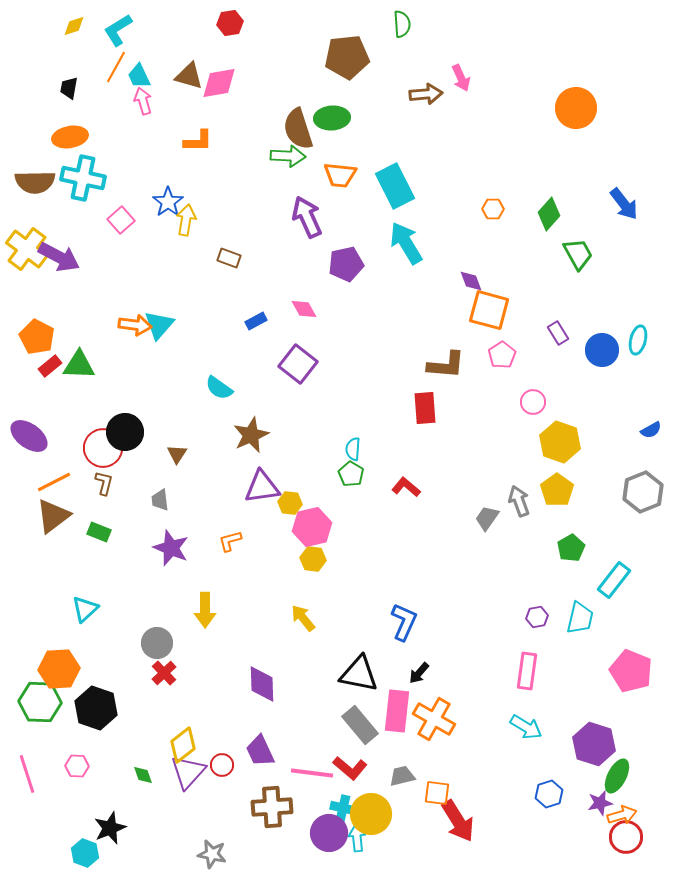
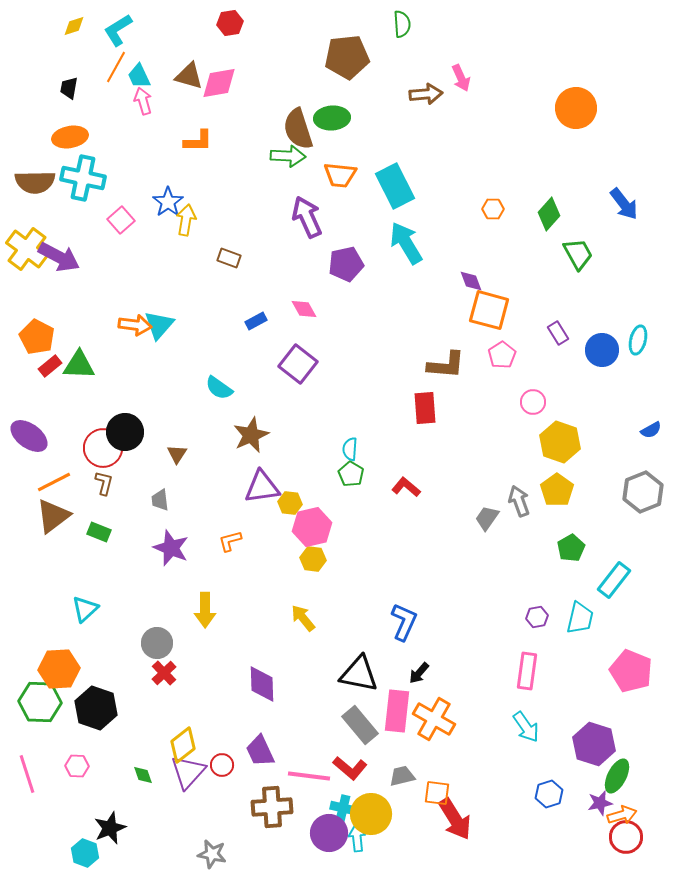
cyan semicircle at (353, 449): moved 3 px left
cyan arrow at (526, 727): rotated 24 degrees clockwise
pink line at (312, 773): moved 3 px left, 3 px down
red arrow at (458, 821): moved 3 px left, 2 px up
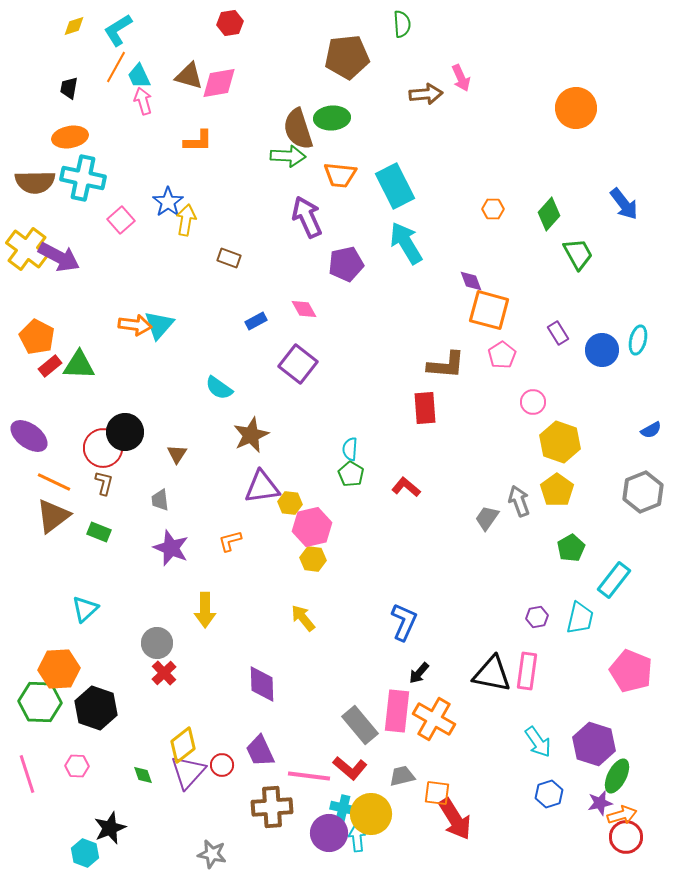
orange line at (54, 482): rotated 52 degrees clockwise
black triangle at (359, 674): moved 133 px right
cyan arrow at (526, 727): moved 12 px right, 15 px down
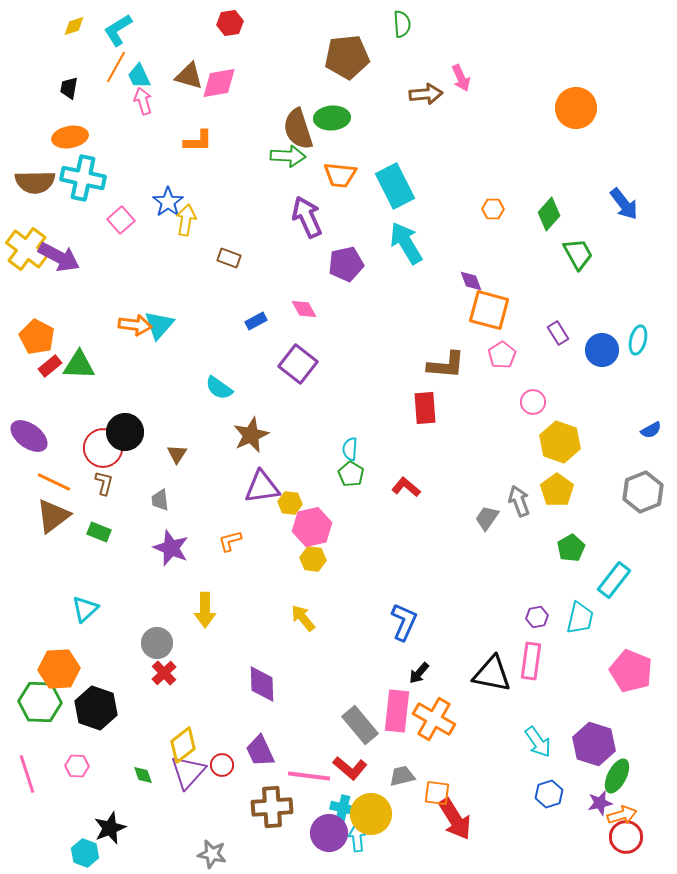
pink rectangle at (527, 671): moved 4 px right, 10 px up
